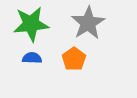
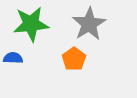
gray star: moved 1 px right, 1 px down
blue semicircle: moved 19 px left
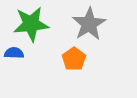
blue semicircle: moved 1 px right, 5 px up
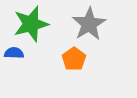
green star: rotated 9 degrees counterclockwise
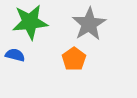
green star: moved 1 px left, 2 px up; rotated 9 degrees clockwise
blue semicircle: moved 1 px right, 2 px down; rotated 12 degrees clockwise
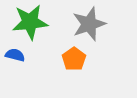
gray star: rotated 12 degrees clockwise
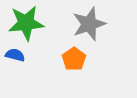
green star: moved 4 px left, 1 px down
